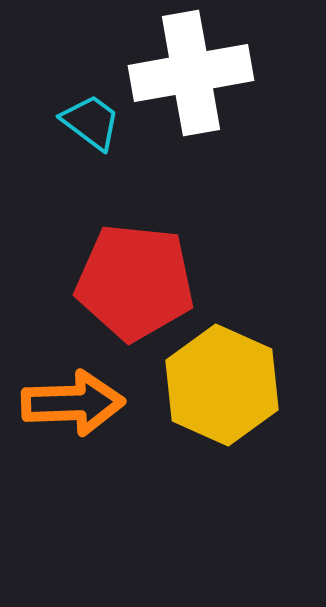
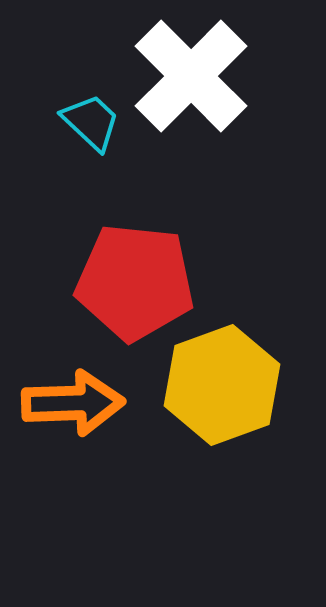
white cross: moved 3 px down; rotated 35 degrees counterclockwise
cyan trapezoid: rotated 6 degrees clockwise
yellow hexagon: rotated 16 degrees clockwise
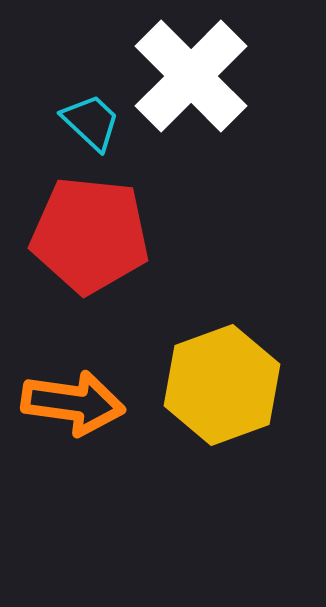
red pentagon: moved 45 px left, 47 px up
orange arrow: rotated 10 degrees clockwise
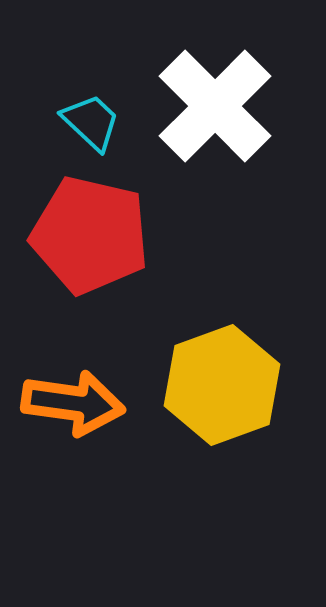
white cross: moved 24 px right, 30 px down
red pentagon: rotated 7 degrees clockwise
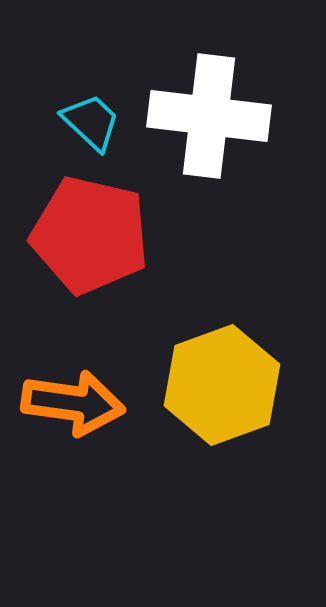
white cross: moved 6 px left, 10 px down; rotated 38 degrees counterclockwise
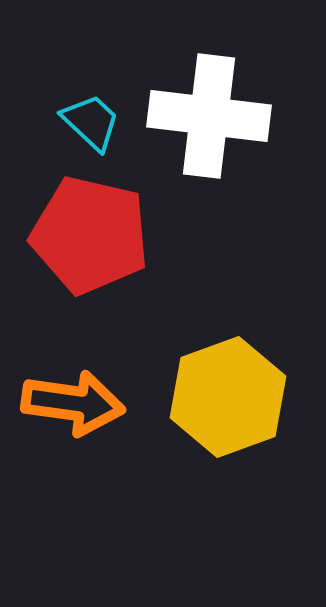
yellow hexagon: moved 6 px right, 12 px down
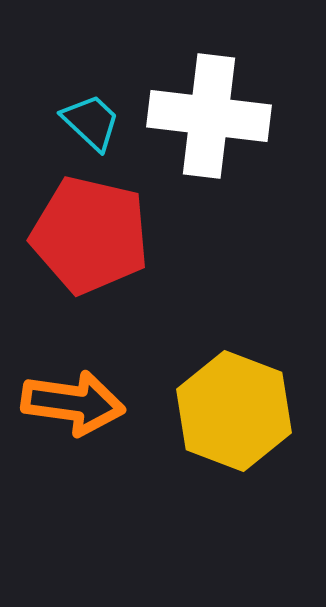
yellow hexagon: moved 6 px right, 14 px down; rotated 19 degrees counterclockwise
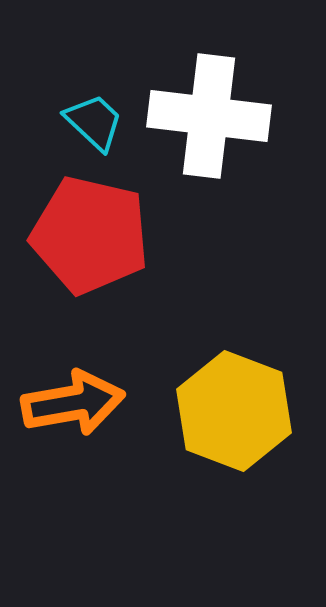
cyan trapezoid: moved 3 px right
orange arrow: rotated 18 degrees counterclockwise
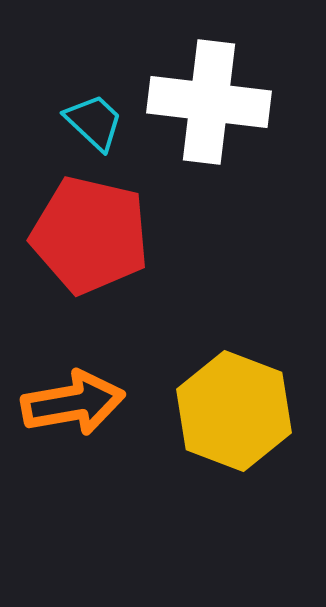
white cross: moved 14 px up
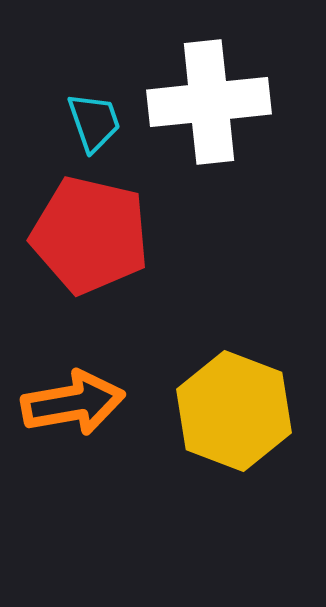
white cross: rotated 13 degrees counterclockwise
cyan trapezoid: rotated 28 degrees clockwise
